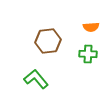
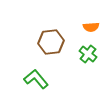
brown hexagon: moved 3 px right, 1 px down
green cross: rotated 36 degrees clockwise
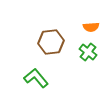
green cross: moved 2 px up
green L-shape: moved 1 px up
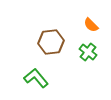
orange semicircle: moved 2 px up; rotated 49 degrees clockwise
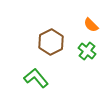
brown hexagon: rotated 20 degrees counterclockwise
green cross: moved 1 px left, 1 px up
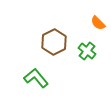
orange semicircle: moved 7 px right, 2 px up
brown hexagon: moved 3 px right
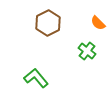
brown hexagon: moved 6 px left, 19 px up
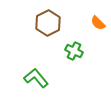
green cross: moved 13 px left; rotated 12 degrees counterclockwise
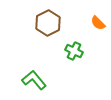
green L-shape: moved 2 px left, 2 px down
